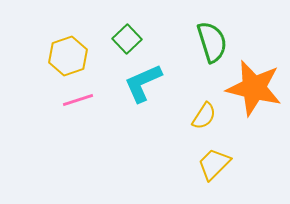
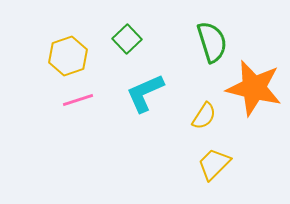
cyan L-shape: moved 2 px right, 10 px down
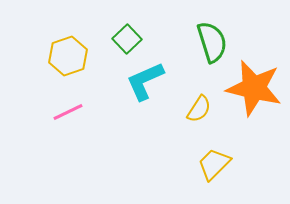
cyan L-shape: moved 12 px up
pink line: moved 10 px left, 12 px down; rotated 8 degrees counterclockwise
yellow semicircle: moved 5 px left, 7 px up
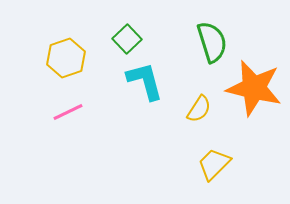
yellow hexagon: moved 2 px left, 2 px down
cyan L-shape: rotated 99 degrees clockwise
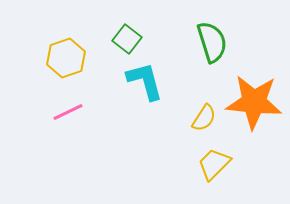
green square: rotated 8 degrees counterclockwise
orange star: moved 14 px down; rotated 8 degrees counterclockwise
yellow semicircle: moved 5 px right, 9 px down
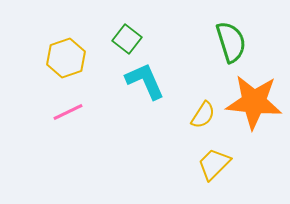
green semicircle: moved 19 px right
cyan L-shape: rotated 9 degrees counterclockwise
yellow semicircle: moved 1 px left, 3 px up
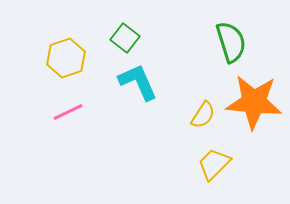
green square: moved 2 px left, 1 px up
cyan L-shape: moved 7 px left, 1 px down
